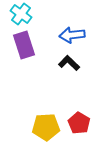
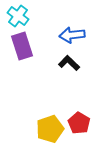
cyan cross: moved 3 px left, 2 px down
purple rectangle: moved 2 px left, 1 px down
yellow pentagon: moved 4 px right, 2 px down; rotated 16 degrees counterclockwise
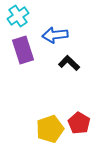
cyan cross: rotated 20 degrees clockwise
blue arrow: moved 17 px left
purple rectangle: moved 1 px right, 4 px down
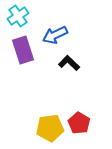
blue arrow: rotated 20 degrees counterclockwise
yellow pentagon: moved 1 px up; rotated 12 degrees clockwise
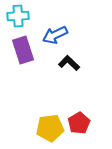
cyan cross: rotated 30 degrees clockwise
red pentagon: rotated 10 degrees clockwise
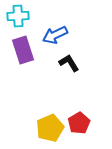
black L-shape: rotated 15 degrees clockwise
yellow pentagon: rotated 16 degrees counterclockwise
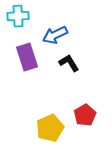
purple rectangle: moved 4 px right, 7 px down
red pentagon: moved 6 px right, 8 px up
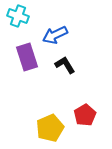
cyan cross: rotated 25 degrees clockwise
black L-shape: moved 4 px left, 2 px down
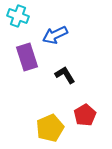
black L-shape: moved 10 px down
